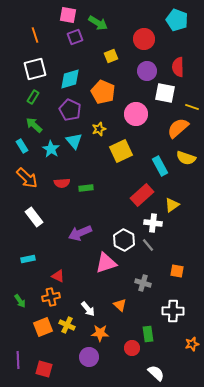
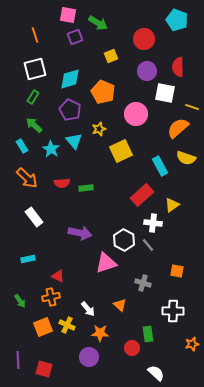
purple arrow at (80, 233): rotated 145 degrees counterclockwise
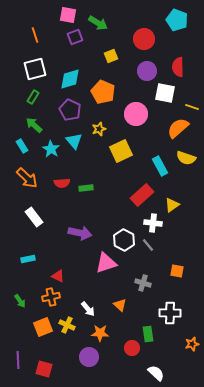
white cross at (173, 311): moved 3 px left, 2 px down
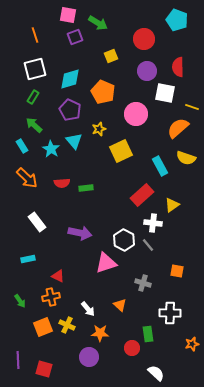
white rectangle at (34, 217): moved 3 px right, 5 px down
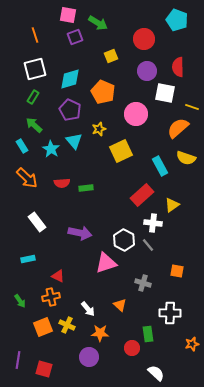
purple line at (18, 360): rotated 12 degrees clockwise
